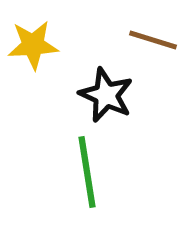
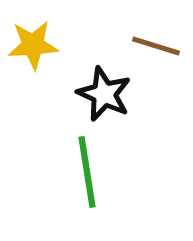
brown line: moved 3 px right, 6 px down
black star: moved 2 px left, 1 px up
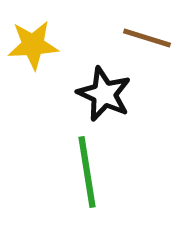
brown line: moved 9 px left, 8 px up
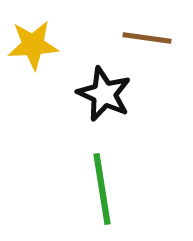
brown line: rotated 9 degrees counterclockwise
green line: moved 15 px right, 17 px down
